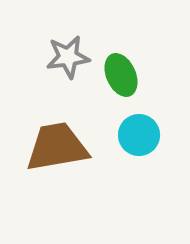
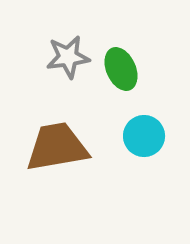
green ellipse: moved 6 px up
cyan circle: moved 5 px right, 1 px down
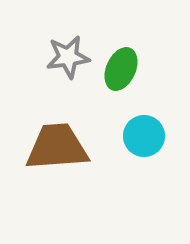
green ellipse: rotated 48 degrees clockwise
brown trapezoid: rotated 6 degrees clockwise
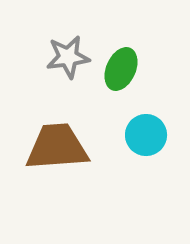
cyan circle: moved 2 px right, 1 px up
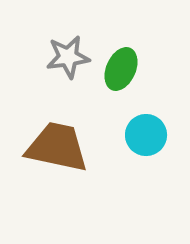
brown trapezoid: rotated 16 degrees clockwise
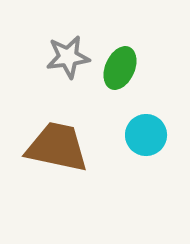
green ellipse: moved 1 px left, 1 px up
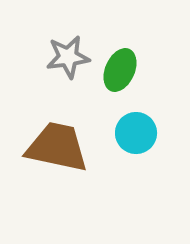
green ellipse: moved 2 px down
cyan circle: moved 10 px left, 2 px up
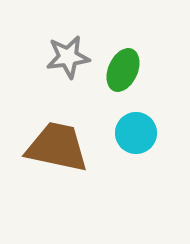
green ellipse: moved 3 px right
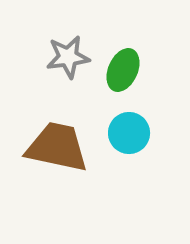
cyan circle: moved 7 px left
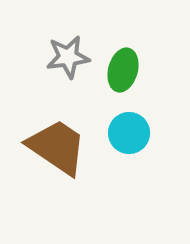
green ellipse: rotated 9 degrees counterclockwise
brown trapezoid: rotated 22 degrees clockwise
